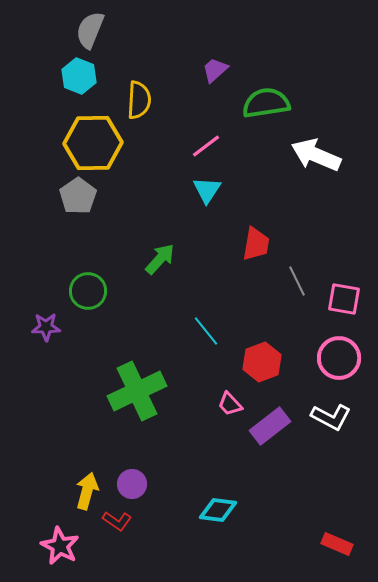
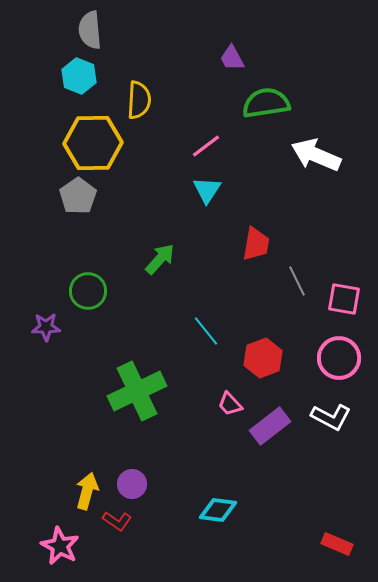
gray semicircle: rotated 27 degrees counterclockwise
purple trapezoid: moved 17 px right, 12 px up; rotated 76 degrees counterclockwise
red hexagon: moved 1 px right, 4 px up
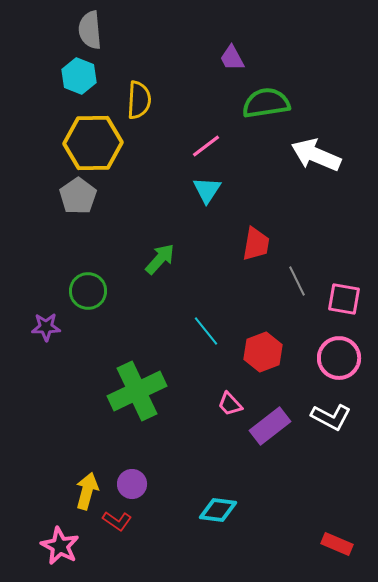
red hexagon: moved 6 px up
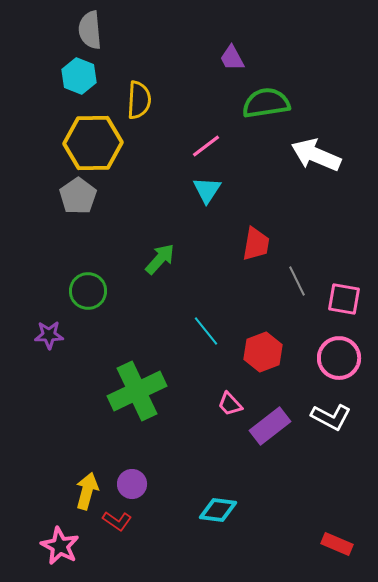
purple star: moved 3 px right, 8 px down
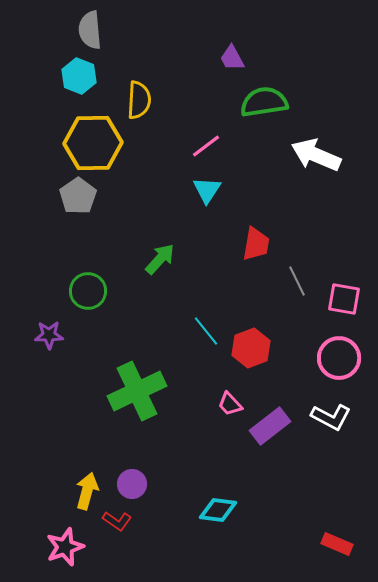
green semicircle: moved 2 px left, 1 px up
red hexagon: moved 12 px left, 4 px up
pink star: moved 5 px right, 1 px down; rotated 24 degrees clockwise
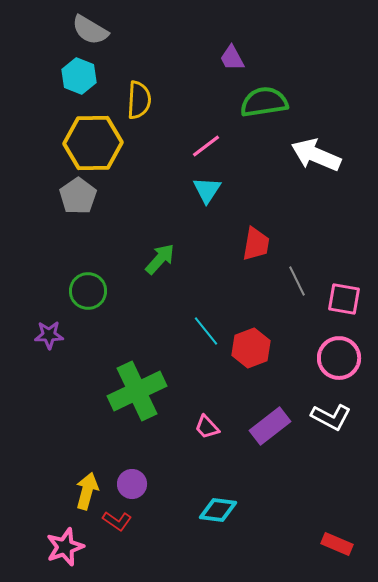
gray semicircle: rotated 54 degrees counterclockwise
pink trapezoid: moved 23 px left, 23 px down
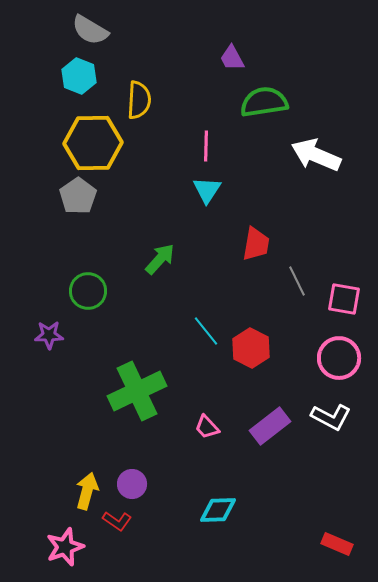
pink line: rotated 52 degrees counterclockwise
red hexagon: rotated 12 degrees counterclockwise
cyan diamond: rotated 9 degrees counterclockwise
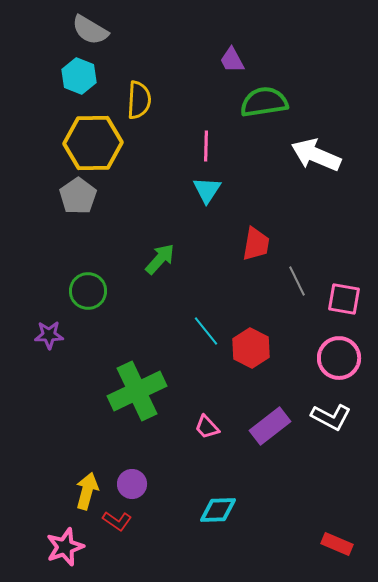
purple trapezoid: moved 2 px down
